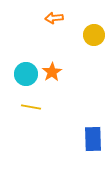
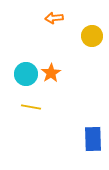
yellow circle: moved 2 px left, 1 px down
orange star: moved 1 px left, 1 px down
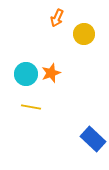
orange arrow: moved 3 px right; rotated 60 degrees counterclockwise
yellow circle: moved 8 px left, 2 px up
orange star: rotated 12 degrees clockwise
blue rectangle: rotated 45 degrees counterclockwise
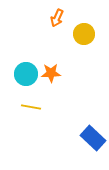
orange star: rotated 18 degrees clockwise
blue rectangle: moved 1 px up
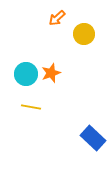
orange arrow: rotated 24 degrees clockwise
orange star: rotated 18 degrees counterclockwise
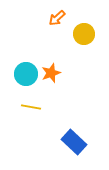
blue rectangle: moved 19 px left, 4 px down
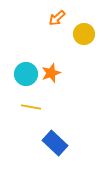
blue rectangle: moved 19 px left, 1 px down
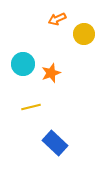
orange arrow: moved 1 px down; rotated 18 degrees clockwise
cyan circle: moved 3 px left, 10 px up
yellow line: rotated 24 degrees counterclockwise
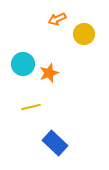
orange star: moved 2 px left
